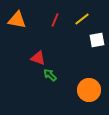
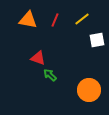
orange triangle: moved 11 px right
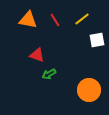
red line: rotated 56 degrees counterclockwise
red triangle: moved 1 px left, 3 px up
green arrow: moved 1 px left, 1 px up; rotated 72 degrees counterclockwise
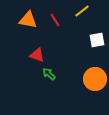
yellow line: moved 8 px up
green arrow: rotated 72 degrees clockwise
orange circle: moved 6 px right, 11 px up
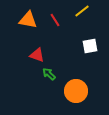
white square: moved 7 px left, 6 px down
orange circle: moved 19 px left, 12 px down
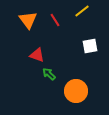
orange triangle: rotated 42 degrees clockwise
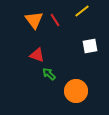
orange triangle: moved 6 px right
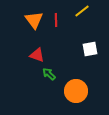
red line: moved 1 px right; rotated 32 degrees clockwise
white square: moved 3 px down
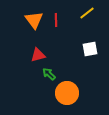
yellow line: moved 5 px right, 2 px down
red triangle: moved 1 px right; rotated 35 degrees counterclockwise
orange circle: moved 9 px left, 2 px down
